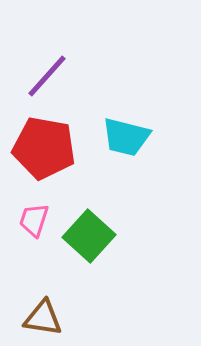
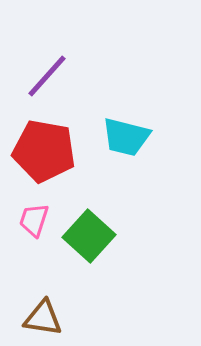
red pentagon: moved 3 px down
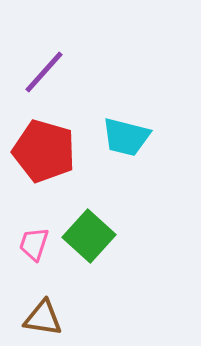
purple line: moved 3 px left, 4 px up
red pentagon: rotated 6 degrees clockwise
pink trapezoid: moved 24 px down
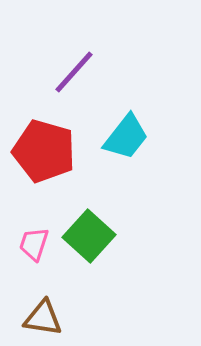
purple line: moved 30 px right
cyan trapezoid: rotated 66 degrees counterclockwise
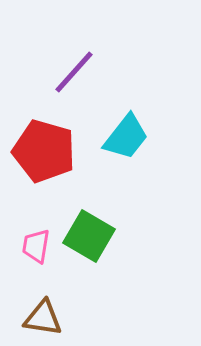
green square: rotated 12 degrees counterclockwise
pink trapezoid: moved 2 px right, 2 px down; rotated 9 degrees counterclockwise
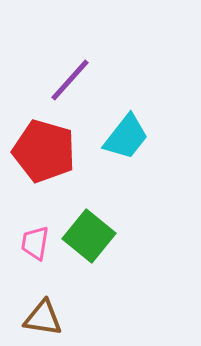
purple line: moved 4 px left, 8 px down
green square: rotated 9 degrees clockwise
pink trapezoid: moved 1 px left, 3 px up
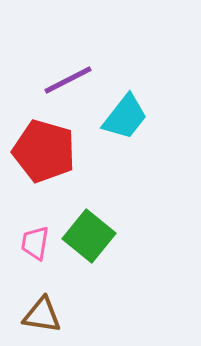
purple line: moved 2 px left; rotated 21 degrees clockwise
cyan trapezoid: moved 1 px left, 20 px up
brown triangle: moved 1 px left, 3 px up
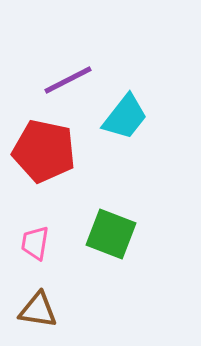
red pentagon: rotated 4 degrees counterclockwise
green square: moved 22 px right, 2 px up; rotated 18 degrees counterclockwise
brown triangle: moved 4 px left, 5 px up
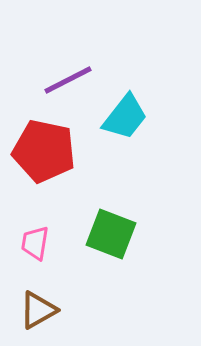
brown triangle: rotated 39 degrees counterclockwise
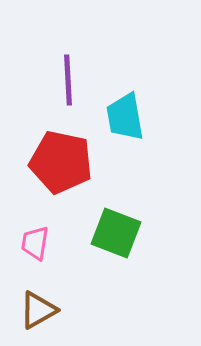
purple line: rotated 66 degrees counterclockwise
cyan trapezoid: rotated 132 degrees clockwise
red pentagon: moved 17 px right, 11 px down
green square: moved 5 px right, 1 px up
